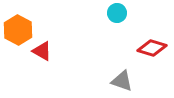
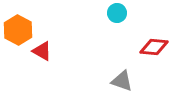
red diamond: moved 2 px right, 1 px up; rotated 12 degrees counterclockwise
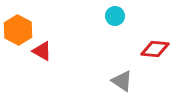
cyan circle: moved 2 px left, 3 px down
red diamond: moved 1 px right, 2 px down
gray triangle: rotated 15 degrees clockwise
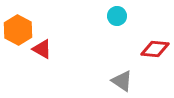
cyan circle: moved 2 px right
red triangle: moved 2 px up
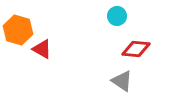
orange hexagon: rotated 12 degrees counterclockwise
red diamond: moved 19 px left
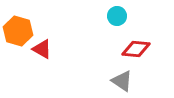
orange hexagon: moved 1 px down
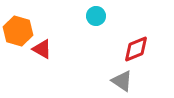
cyan circle: moved 21 px left
red diamond: rotated 28 degrees counterclockwise
